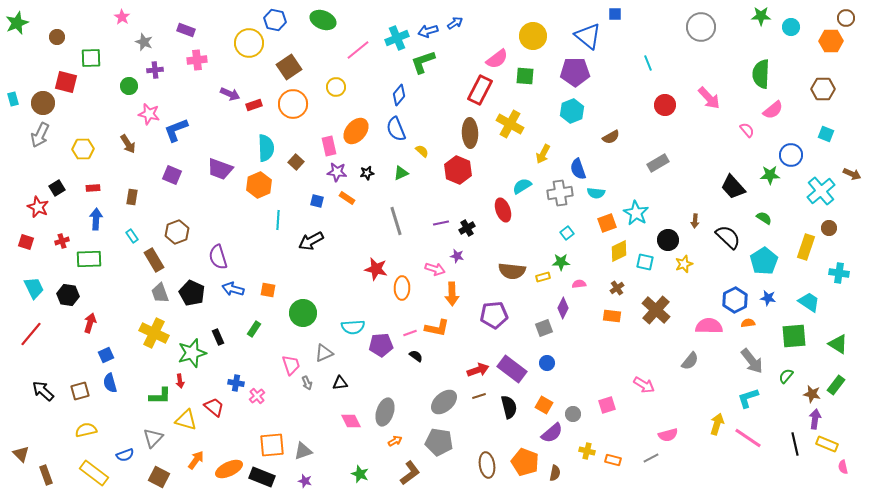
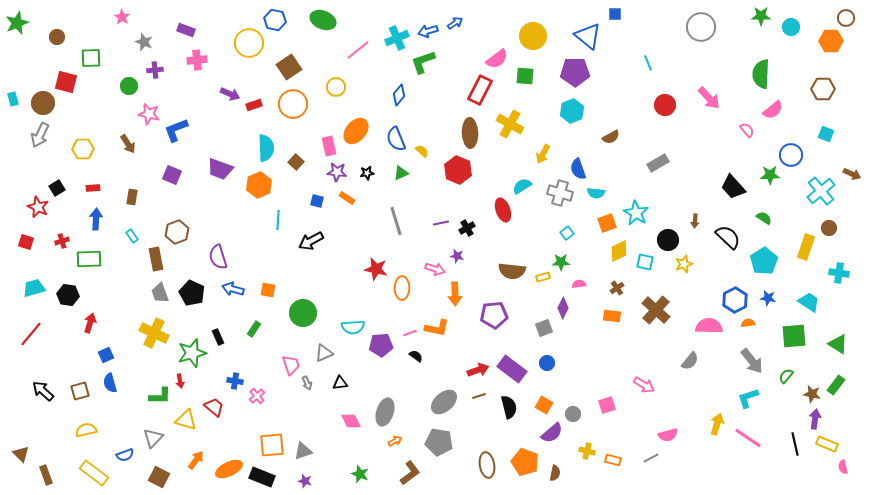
blue semicircle at (396, 129): moved 10 px down
gray cross at (560, 193): rotated 25 degrees clockwise
brown rectangle at (154, 260): moved 2 px right, 1 px up; rotated 20 degrees clockwise
cyan trapezoid at (34, 288): rotated 80 degrees counterclockwise
orange arrow at (452, 294): moved 3 px right
blue cross at (236, 383): moved 1 px left, 2 px up
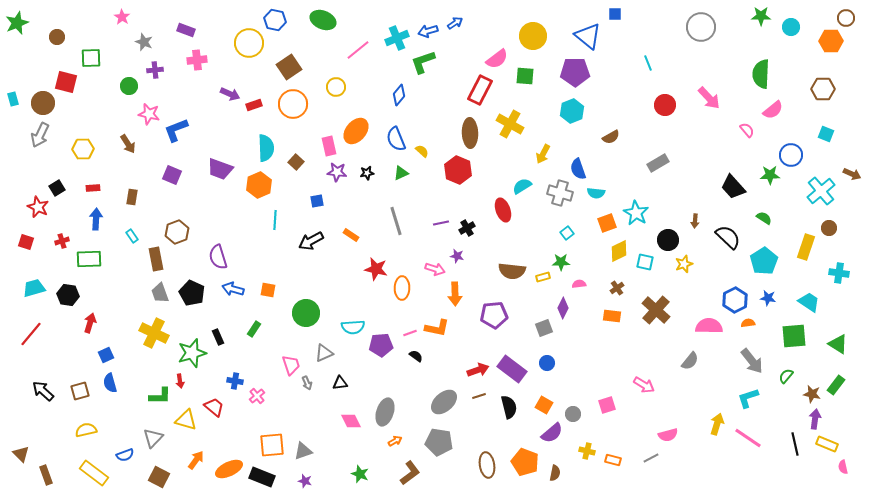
orange rectangle at (347, 198): moved 4 px right, 37 px down
blue square at (317, 201): rotated 24 degrees counterclockwise
cyan line at (278, 220): moved 3 px left
green circle at (303, 313): moved 3 px right
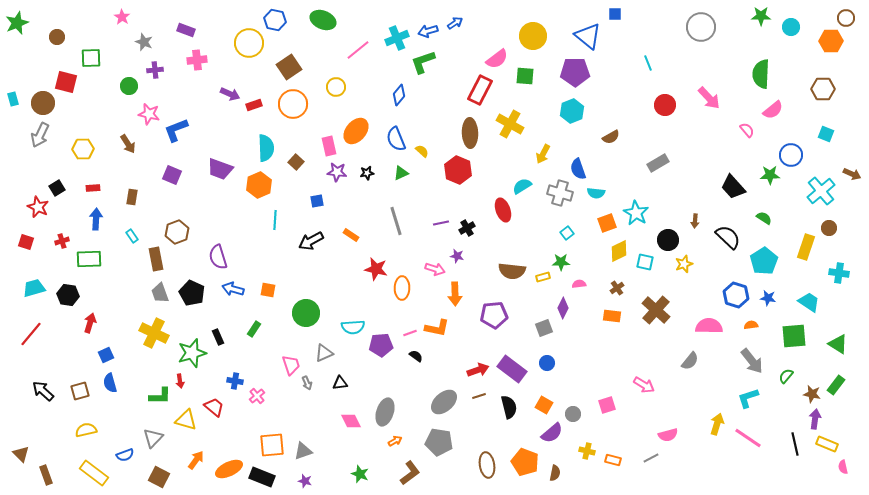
blue hexagon at (735, 300): moved 1 px right, 5 px up; rotated 15 degrees counterclockwise
orange semicircle at (748, 323): moved 3 px right, 2 px down
